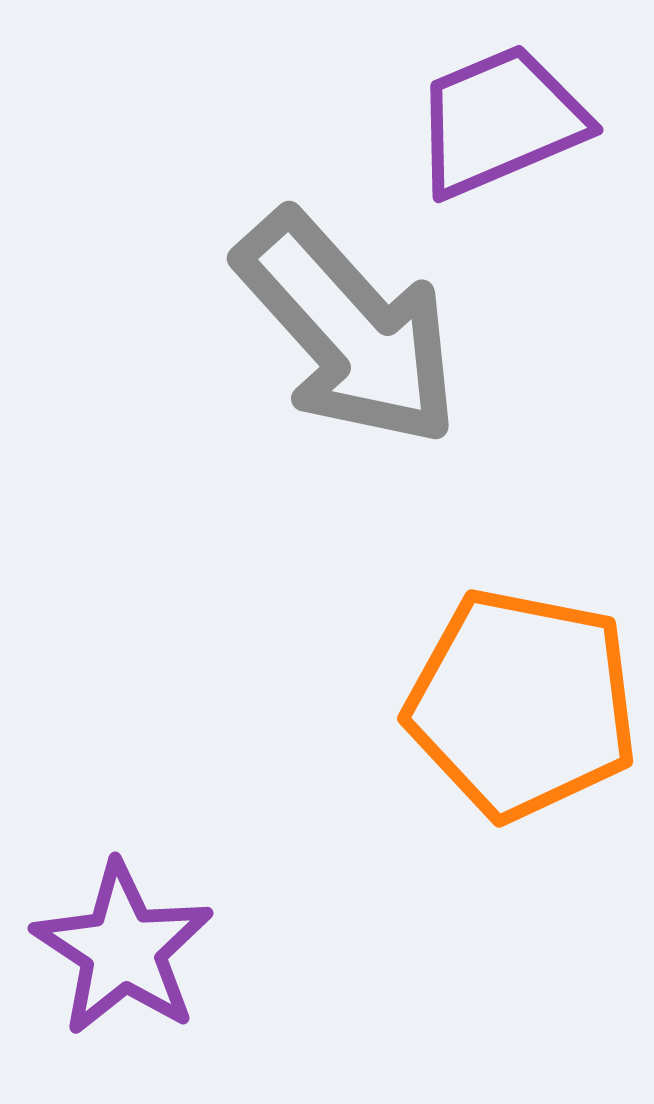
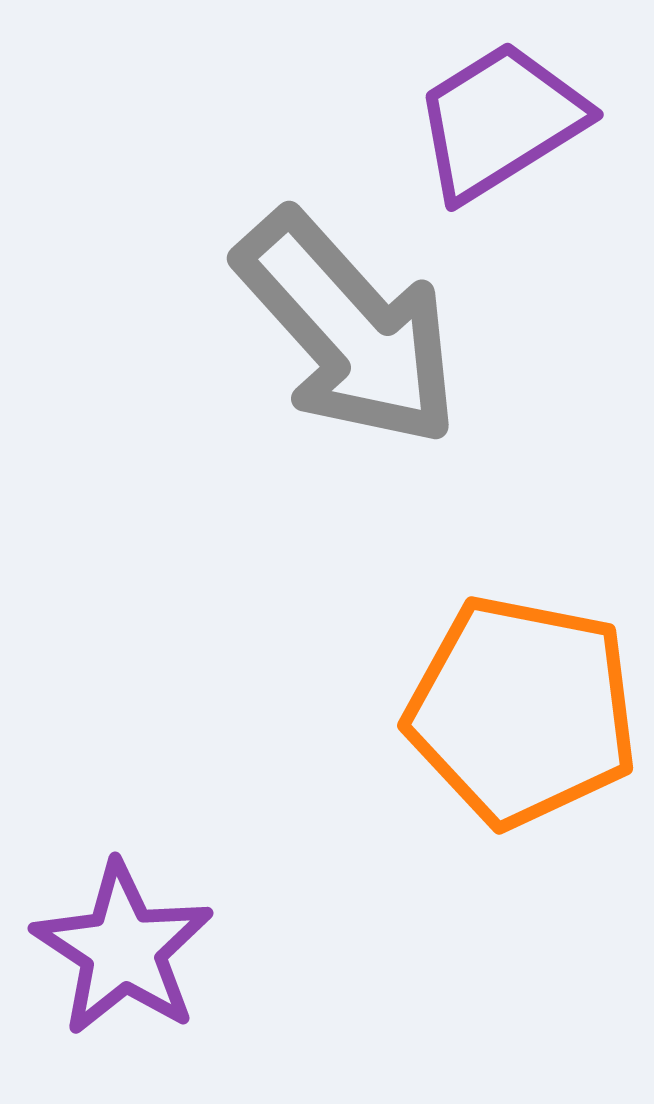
purple trapezoid: rotated 9 degrees counterclockwise
orange pentagon: moved 7 px down
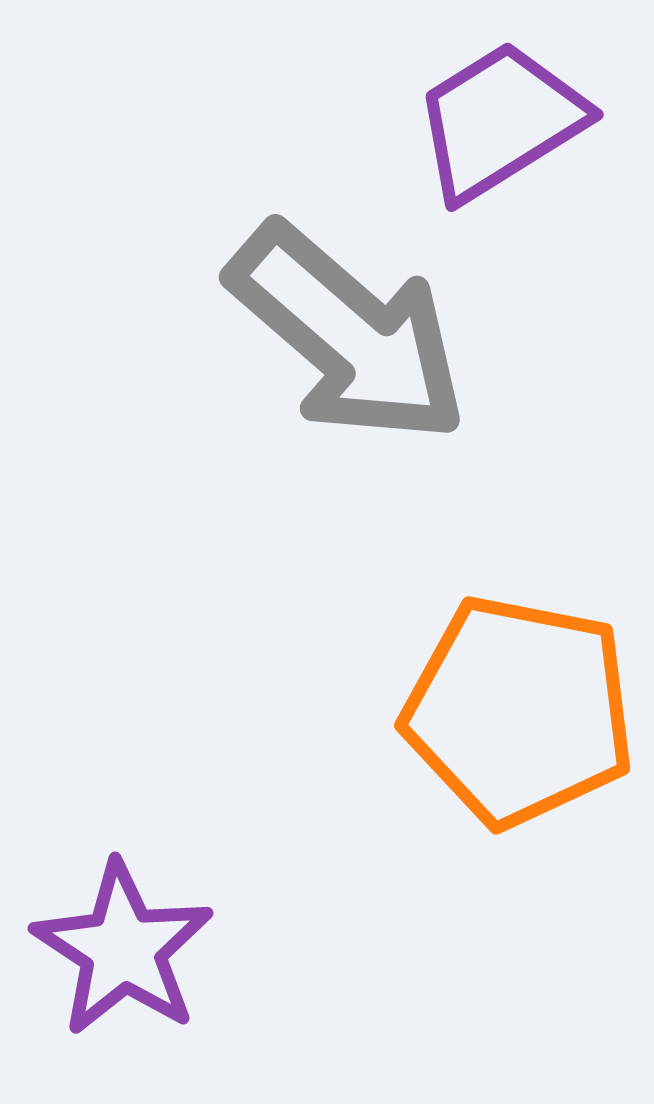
gray arrow: moved 5 px down; rotated 7 degrees counterclockwise
orange pentagon: moved 3 px left
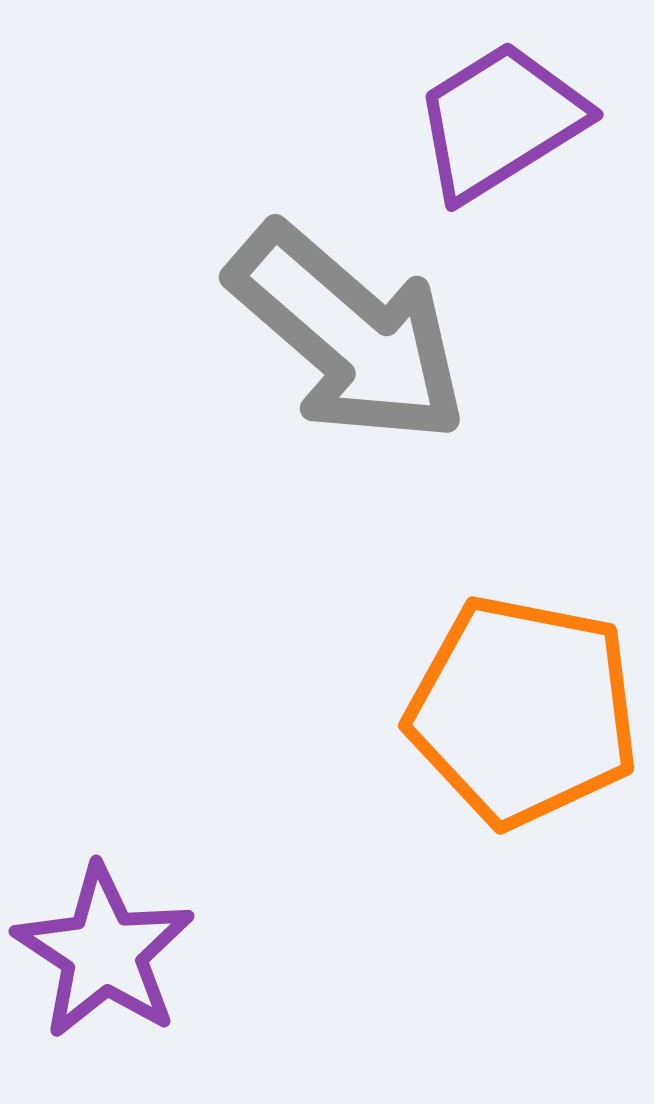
orange pentagon: moved 4 px right
purple star: moved 19 px left, 3 px down
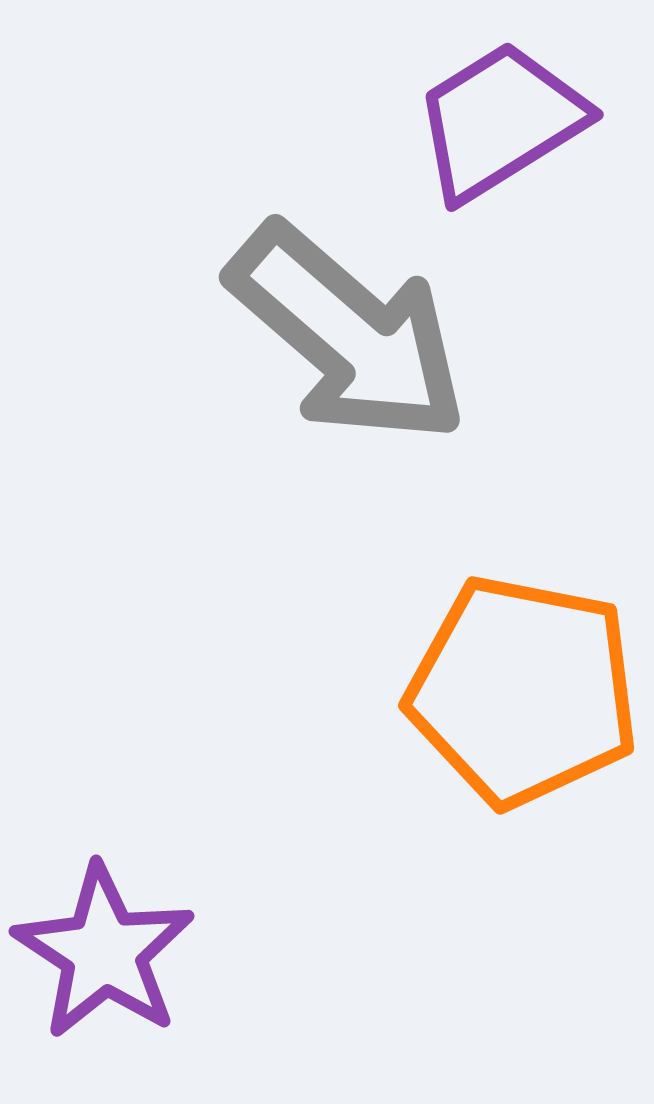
orange pentagon: moved 20 px up
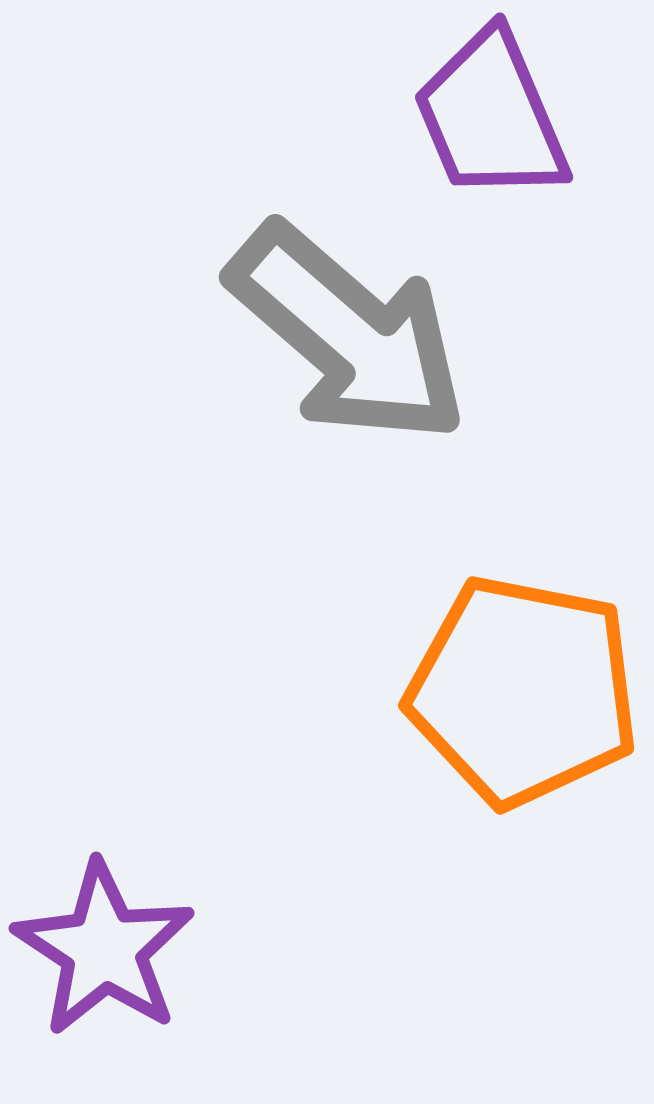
purple trapezoid: moved 9 px left, 5 px up; rotated 81 degrees counterclockwise
purple star: moved 3 px up
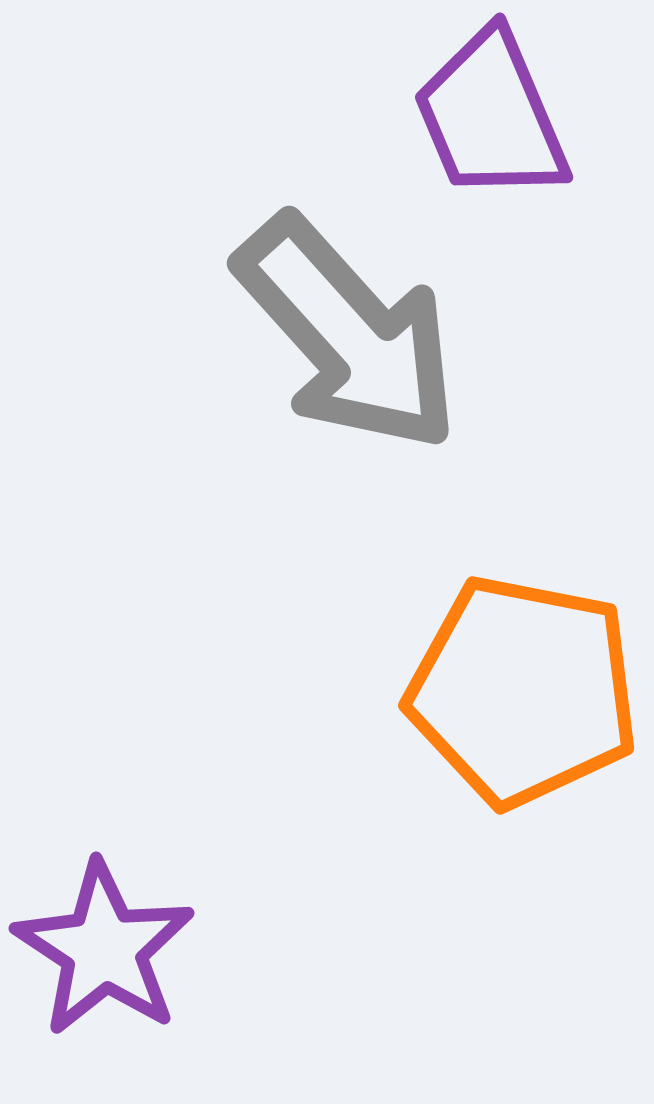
gray arrow: rotated 7 degrees clockwise
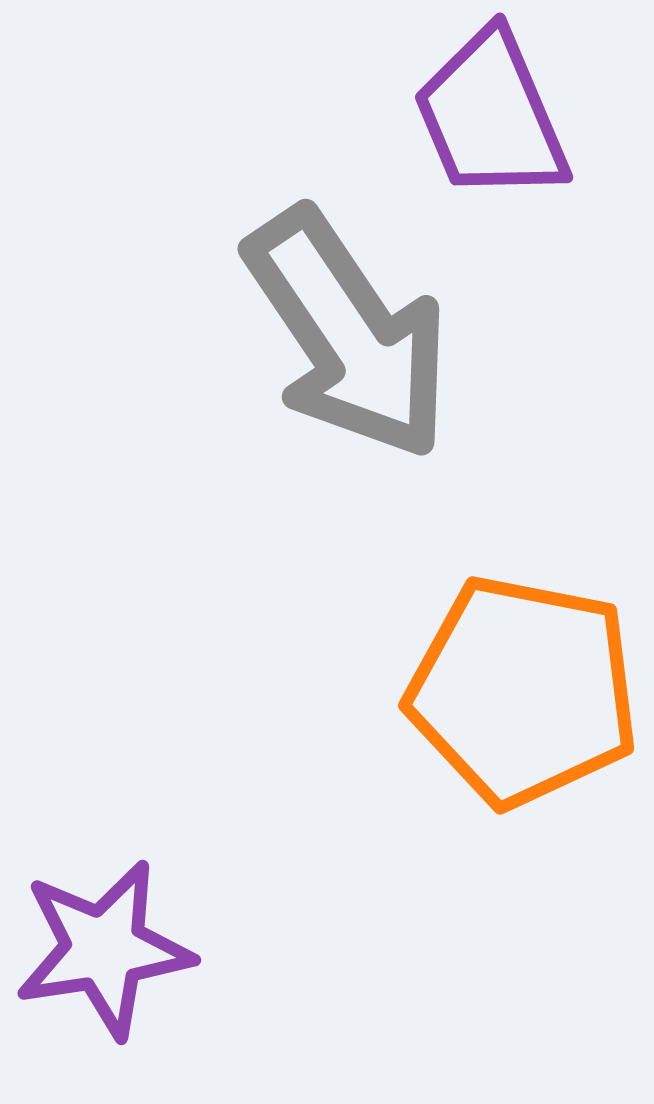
gray arrow: rotated 8 degrees clockwise
purple star: rotated 30 degrees clockwise
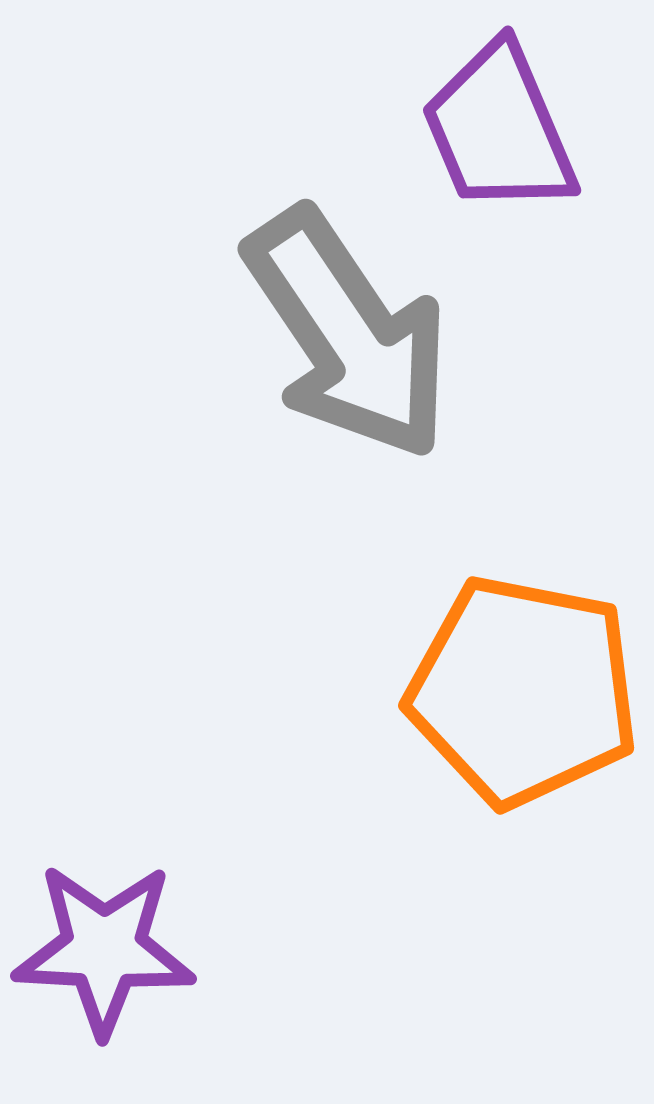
purple trapezoid: moved 8 px right, 13 px down
purple star: rotated 12 degrees clockwise
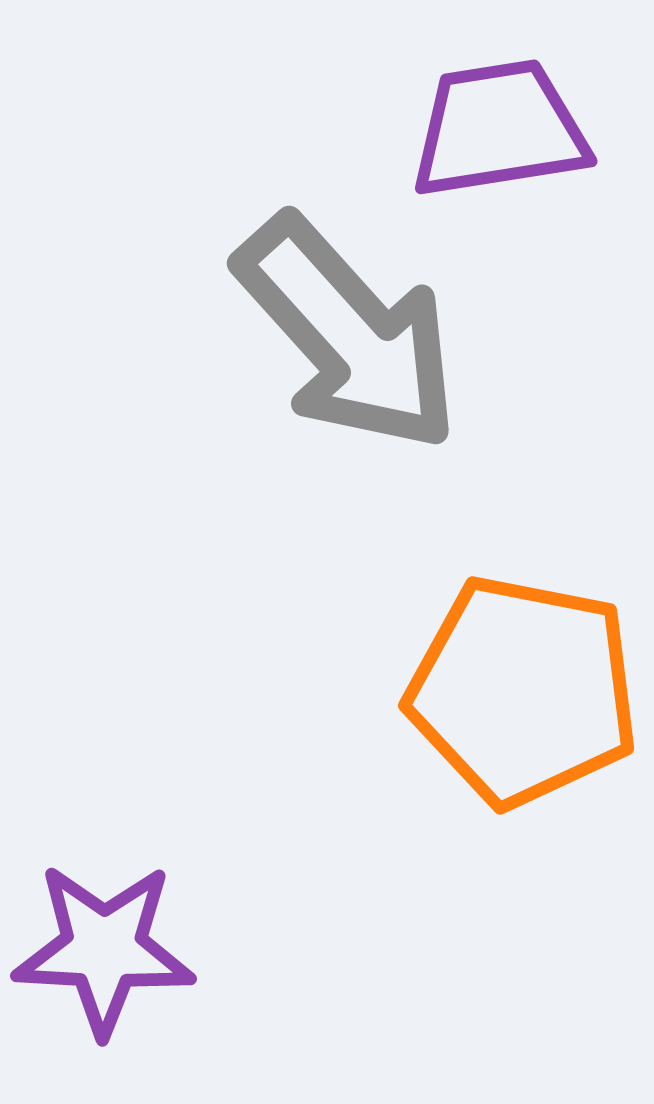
purple trapezoid: rotated 104 degrees clockwise
gray arrow: rotated 8 degrees counterclockwise
